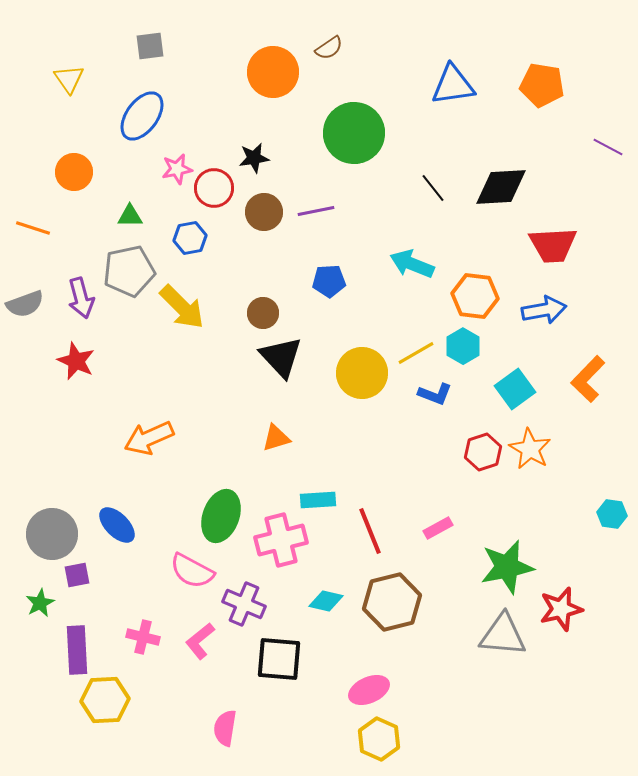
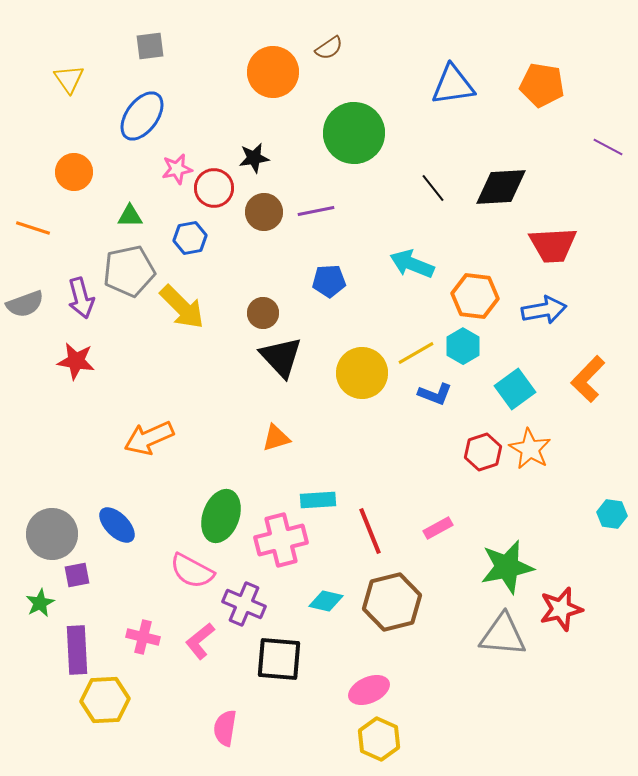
red star at (76, 361): rotated 15 degrees counterclockwise
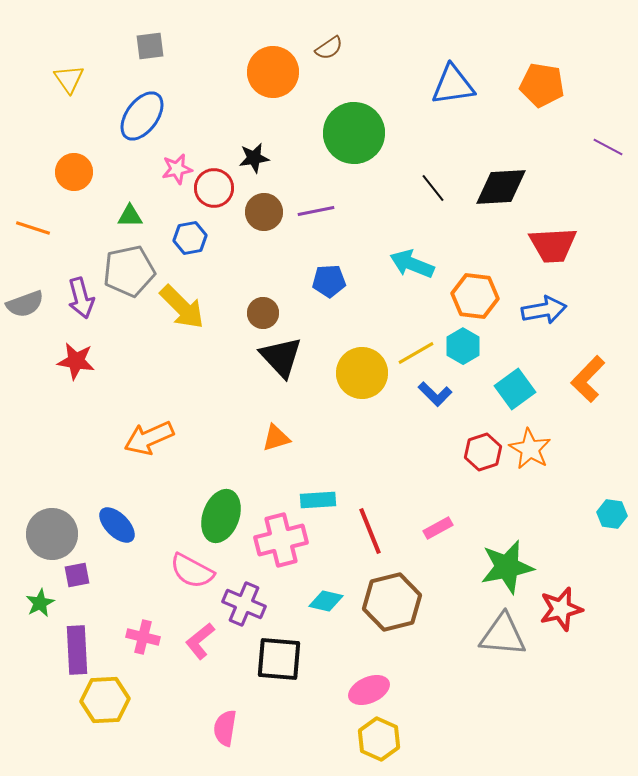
blue L-shape at (435, 394): rotated 24 degrees clockwise
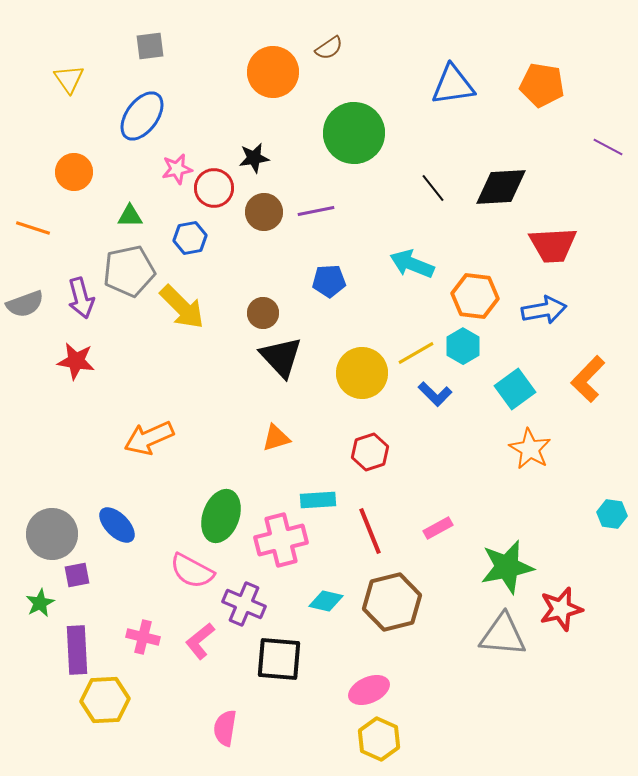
red hexagon at (483, 452): moved 113 px left
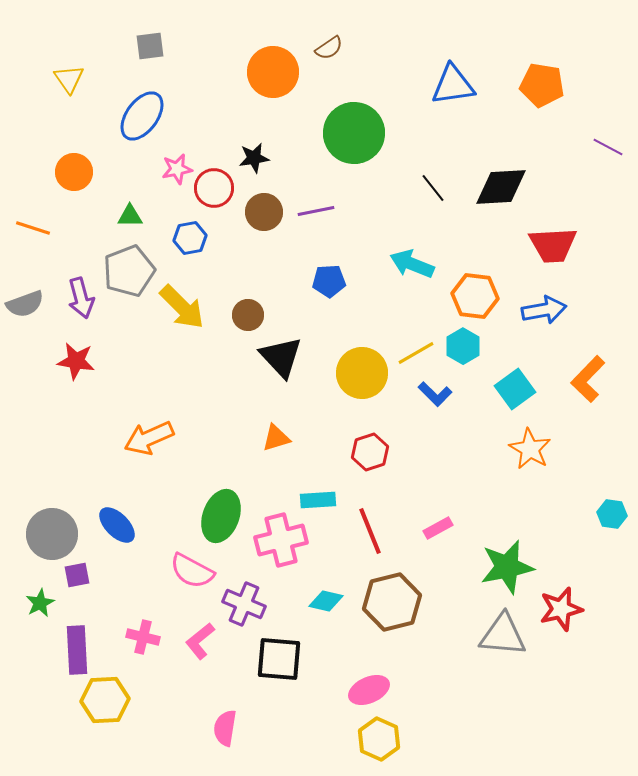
gray pentagon at (129, 271): rotated 9 degrees counterclockwise
brown circle at (263, 313): moved 15 px left, 2 px down
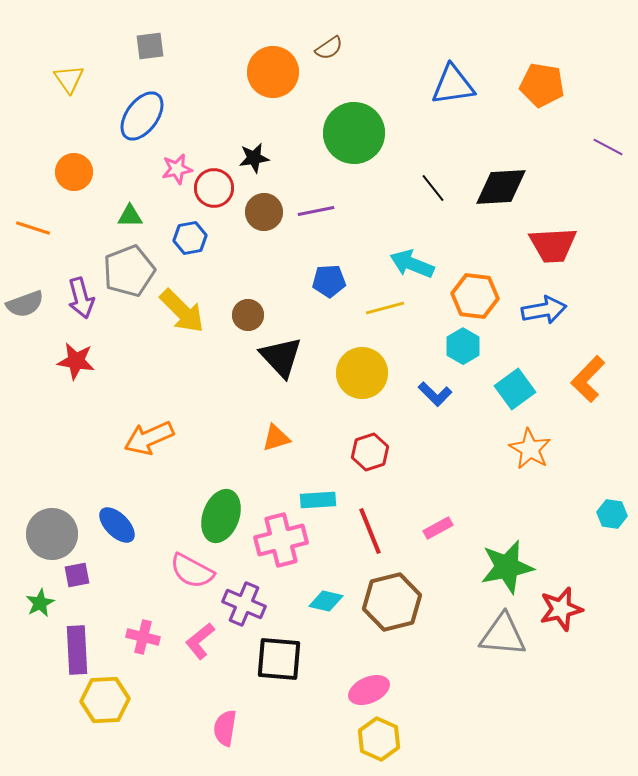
yellow arrow at (182, 307): moved 4 px down
yellow line at (416, 353): moved 31 px left, 45 px up; rotated 15 degrees clockwise
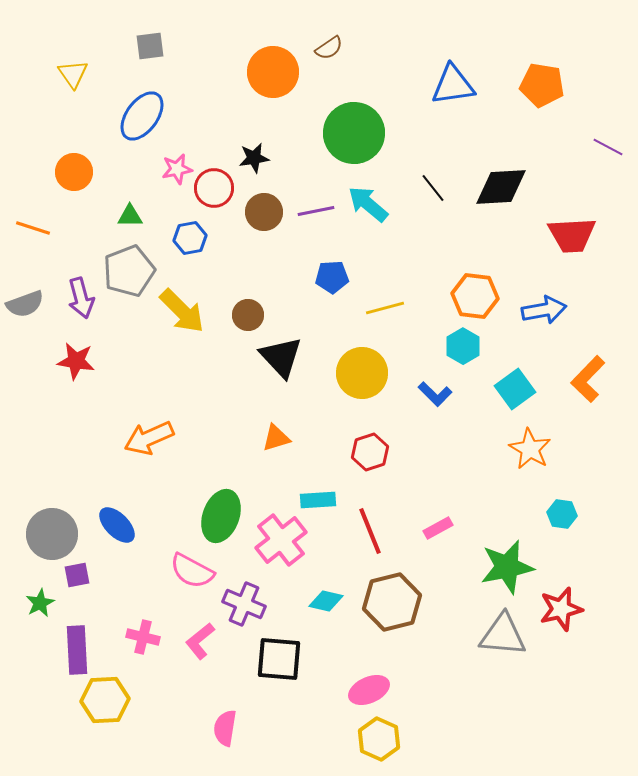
yellow triangle at (69, 79): moved 4 px right, 5 px up
red trapezoid at (553, 245): moved 19 px right, 10 px up
cyan arrow at (412, 264): moved 44 px left, 60 px up; rotated 18 degrees clockwise
blue pentagon at (329, 281): moved 3 px right, 4 px up
cyan hexagon at (612, 514): moved 50 px left
pink cross at (281, 540): rotated 24 degrees counterclockwise
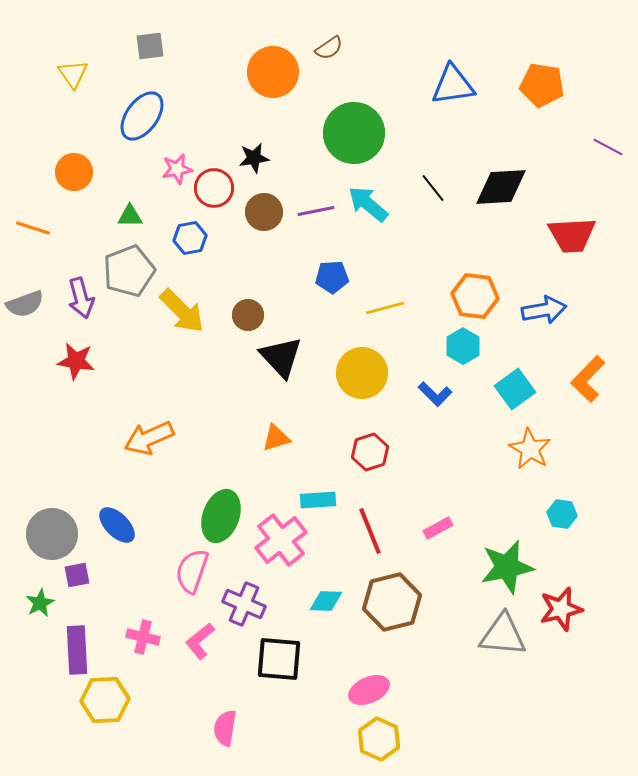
pink semicircle at (192, 571): rotated 81 degrees clockwise
cyan diamond at (326, 601): rotated 12 degrees counterclockwise
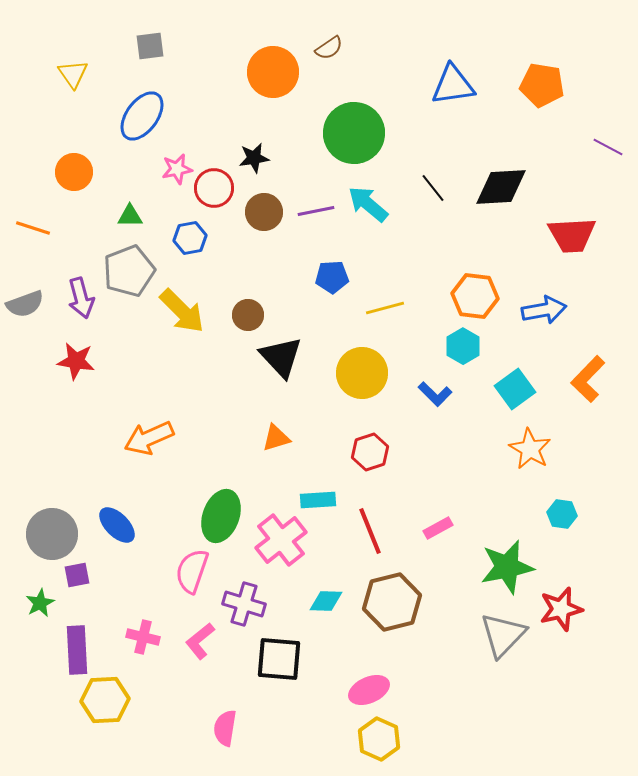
purple cross at (244, 604): rotated 6 degrees counterclockwise
gray triangle at (503, 635): rotated 51 degrees counterclockwise
